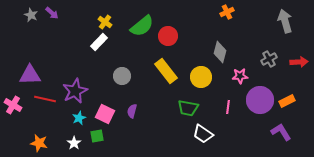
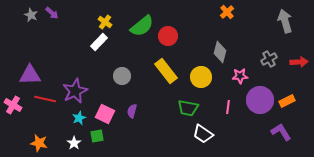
orange cross: rotated 16 degrees counterclockwise
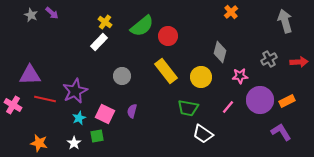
orange cross: moved 4 px right
pink line: rotated 32 degrees clockwise
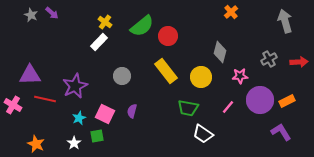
purple star: moved 5 px up
orange star: moved 3 px left, 1 px down; rotated 12 degrees clockwise
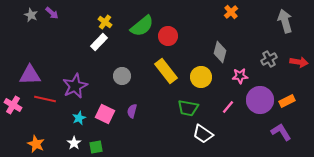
red arrow: rotated 12 degrees clockwise
green square: moved 1 px left, 11 px down
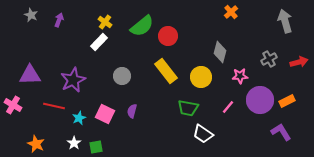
purple arrow: moved 7 px right, 7 px down; rotated 112 degrees counterclockwise
red arrow: rotated 24 degrees counterclockwise
purple star: moved 2 px left, 6 px up
red line: moved 9 px right, 7 px down
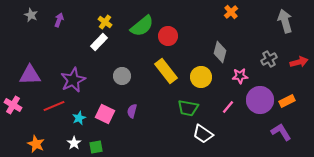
red line: rotated 35 degrees counterclockwise
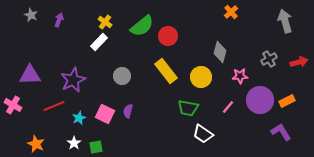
purple semicircle: moved 4 px left
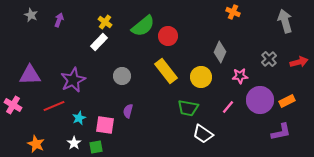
orange cross: moved 2 px right; rotated 24 degrees counterclockwise
green semicircle: moved 1 px right
gray diamond: rotated 10 degrees clockwise
gray cross: rotated 14 degrees counterclockwise
pink square: moved 11 px down; rotated 18 degrees counterclockwise
purple L-shape: rotated 110 degrees clockwise
